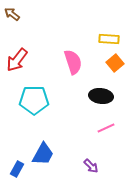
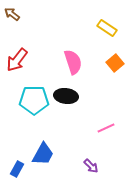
yellow rectangle: moved 2 px left, 11 px up; rotated 30 degrees clockwise
black ellipse: moved 35 px left
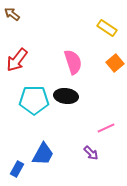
purple arrow: moved 13 px up
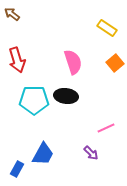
red arrow: rotated 55 degrees counterclockwise
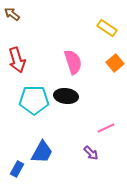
blue trapezoid: moved 1 px left, 2 px up
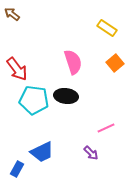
red arrow: moved 9 px down; rotated 20 degrees counterclockwise
cyan pentagon: rotated 8 degrees clockwise
blue trapezoid: rotated 35 degrees clockwise
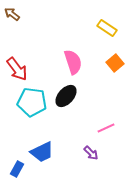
black ellipse: rotated 55 degrees counterclockwise
cyan pentagon: moved 2 px left, 2 px down
